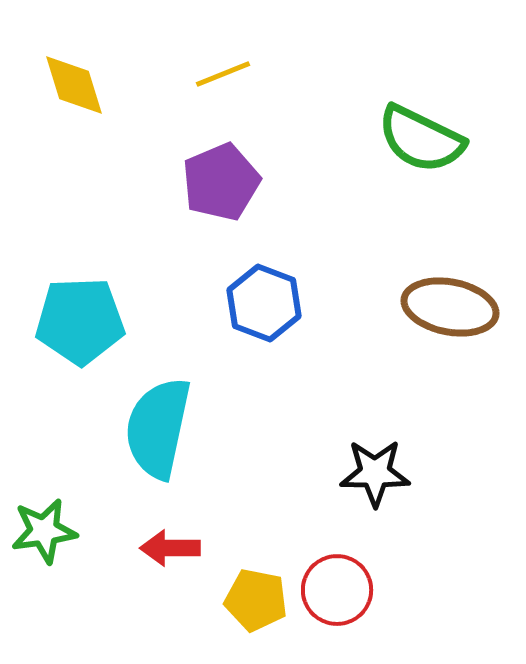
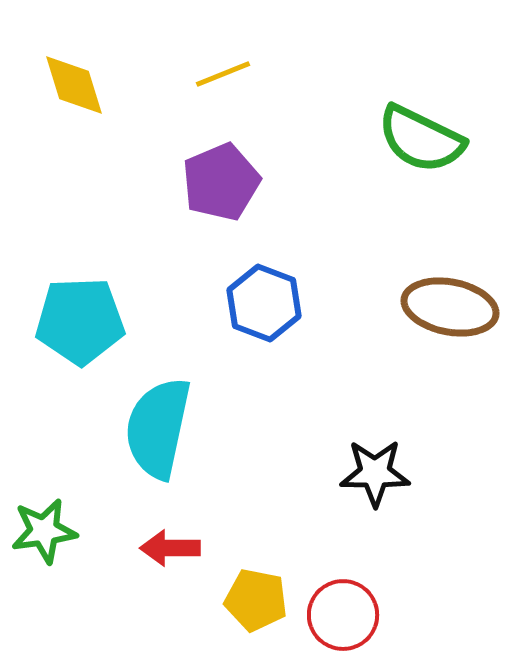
red circle: moved 6 px right, 25 px down
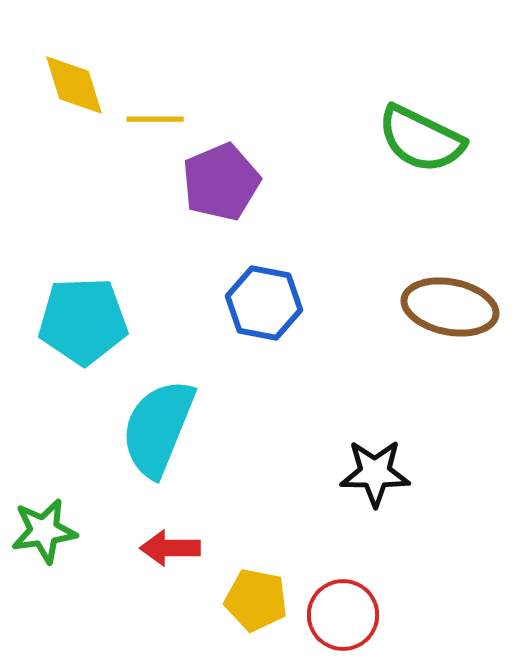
yellow line: moved 68 px left, 45 px down; rotated 22 degrees clockwise
blue hexagon: rotated 10 degrees counterclockwise
cyan pentagon: moved 3 px right
cyan semicircle: rotated 10 degrees clockwise
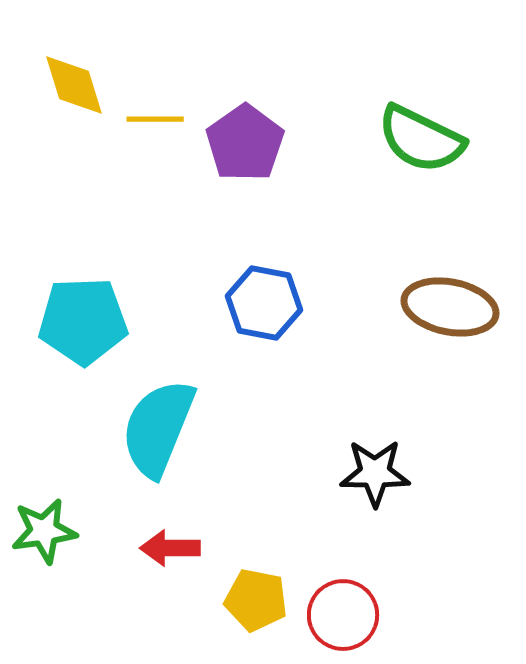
purple pentagon: moved 24 px right, 39 px up; rotated 12 degrees counterclockwise
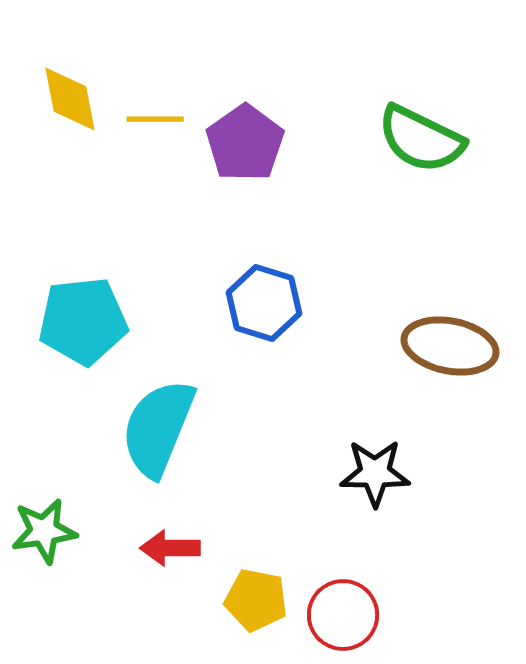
yellow diamond: moved 4 px left, 14 px down; rotated 6 degrees clockwise
blue hexagon: rotated 6 degrees clockwise
brown ellipse: moved 39 px down
cyan pentagon: rotated 4 degrees counterclockwise
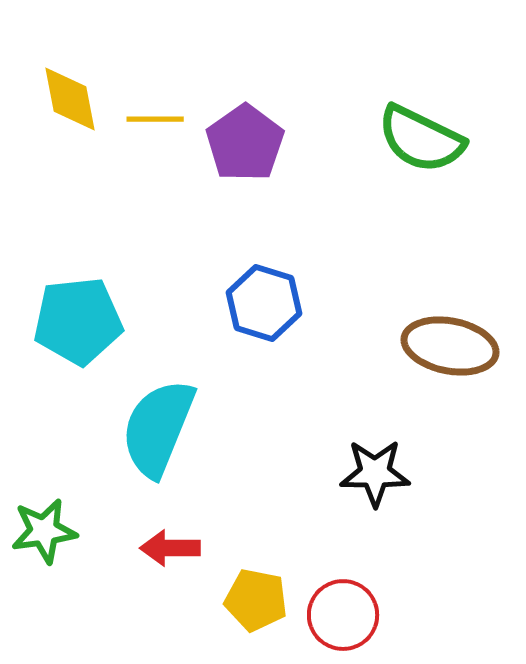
cyan pentagon: moved 5 px left
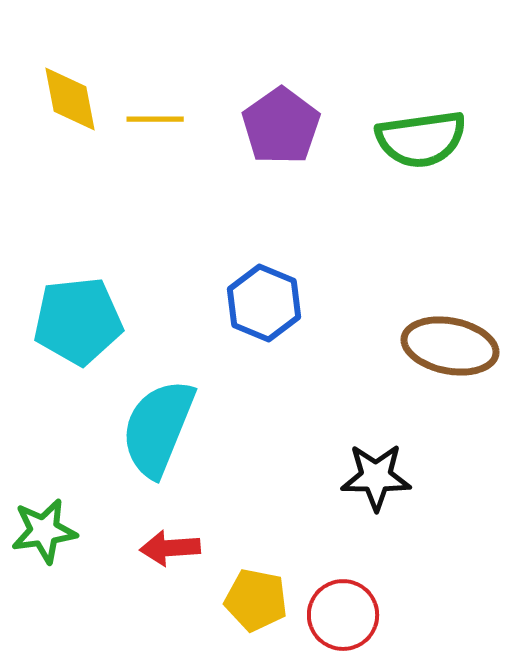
green semicircle: rotated 34 degrees counterclockwise
purple pentagon: moved 36 px right, 17 px up
blue hexagon: rotated 6 degrees clockwise
black star: moved 1 px right, 4 px down
red arrow: rotated 4 degrees counterclockwise
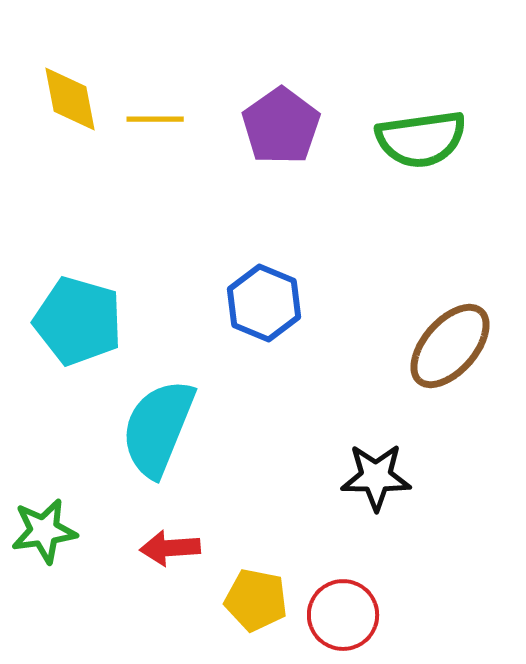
cyan pentagon: rotated 22 degrees clockwise
brown ellipse: rotated 60 degrees counterclockwise
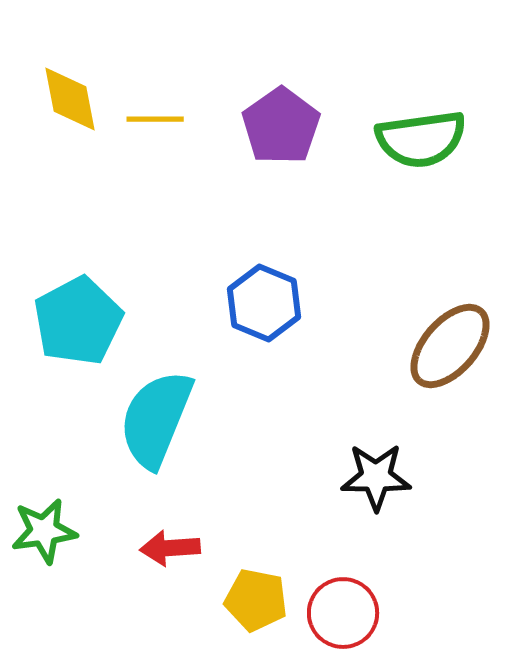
cyan pentagon: rotated 28 degrees clockwise
cyan semicircle: moved 2 px left, 9 px up
red circle: moved 2 px up
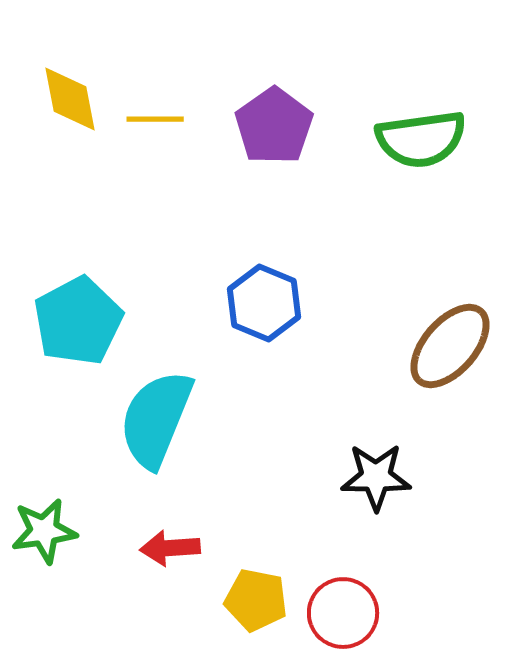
purple pentagon: moved 7 px left
